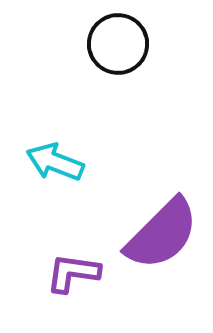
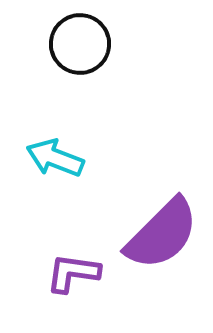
black circle: moved 38 px left
cyan arrow: moved 4 px up
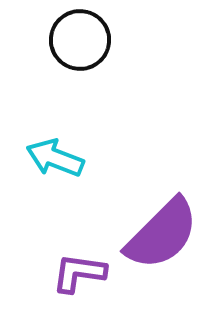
black circle: moved 4 px up
purple L-shape: moved 6 px right
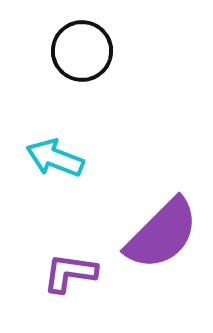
black circle: moved 2 px right, 11 px down
purple L-shape: moved 9 px left
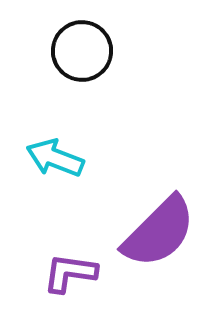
purple semicircle: moved 3 px left, 2 px up
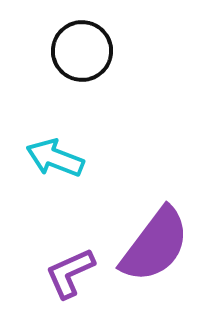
purple semicircle: moved 4 px left, 13 px down; rotated 8 degrees counterclockwise
purple L-shape: rotated 32 degrees counterclockwise
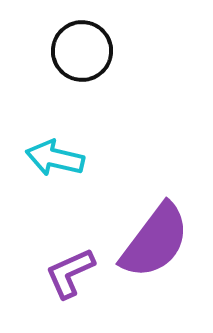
cyan arrow: rotated 8 degrees counterclockwise
purple semicircle: moved 4 px up
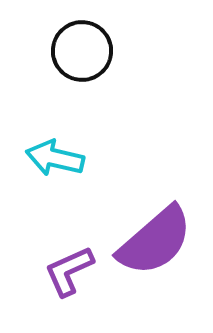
purple semicircle: rotated 12 degrees clockwise
purple L-shape: moved 1 px left, 2 px up
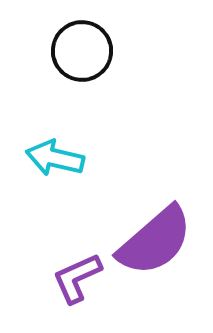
purple L-shape: moved 8 px right, 7 px down
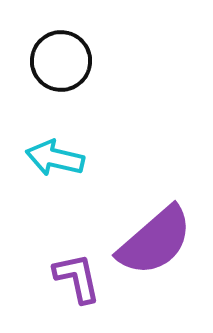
black circle: moved 21 px left, 10 px down
purple L-shape: rotated 102 degrees clockwise
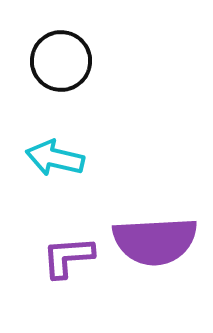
purple semicircle: rotated 38 degrees clockwise
purple L-shape: moved 9 px left, 21 px up; rotated 82 degrees counterclockwise
